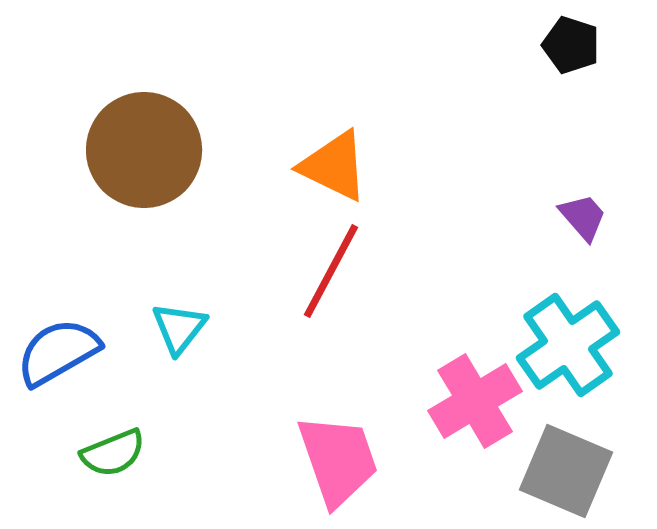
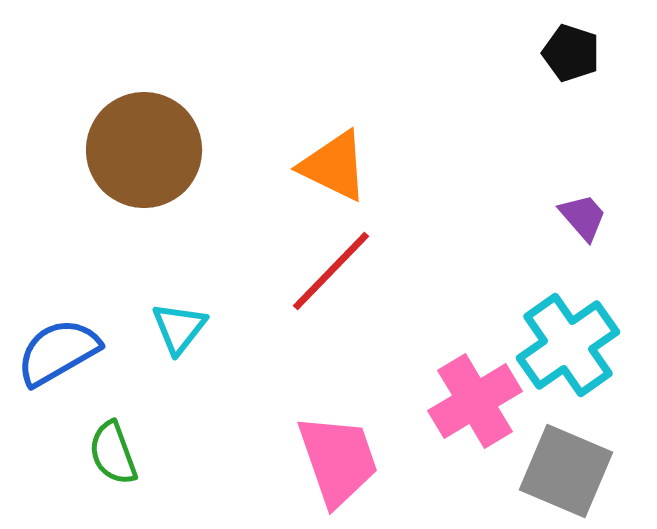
black pentagon: moved 8 px down
red line: rotated 16 degrees clockwise
green semicircle: rotated 92 degrees clockwise
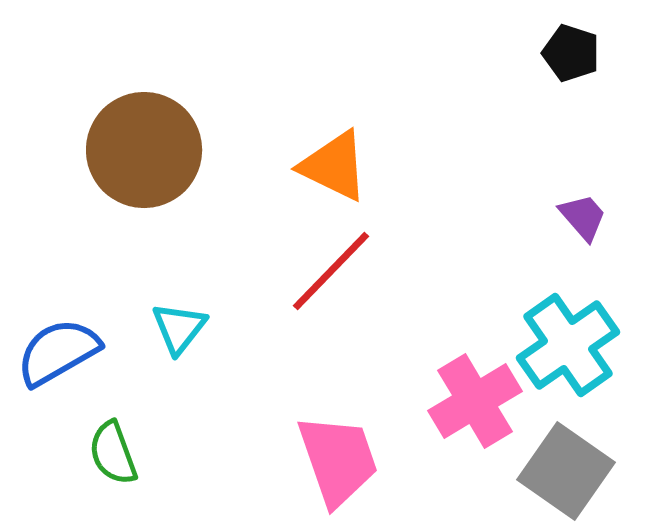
gray square: rotated 12 degrees clockwise
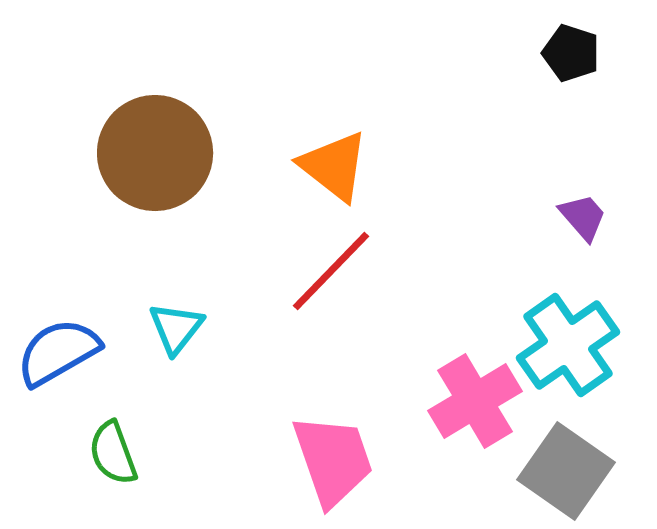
brown circle: moved 11 px right, 3 px down
orange triangle: rotated 12 degrees clockwise
cyan triangle: moved 3 px left
pink trapezoid: moved 5 px left
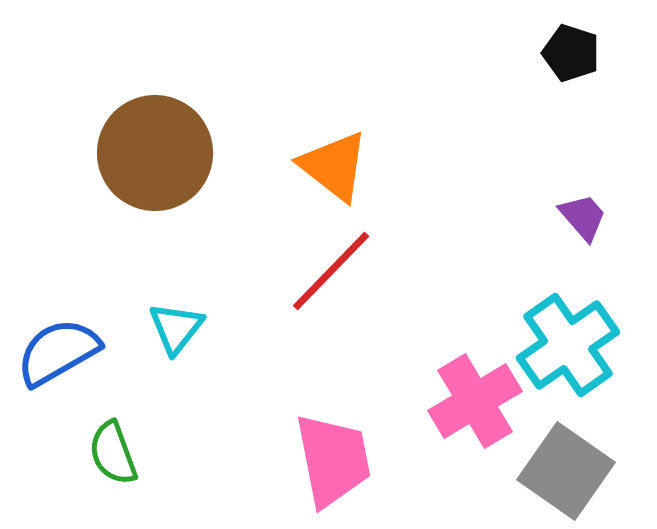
pink trapezoid: rotated 8 degrees clockwise
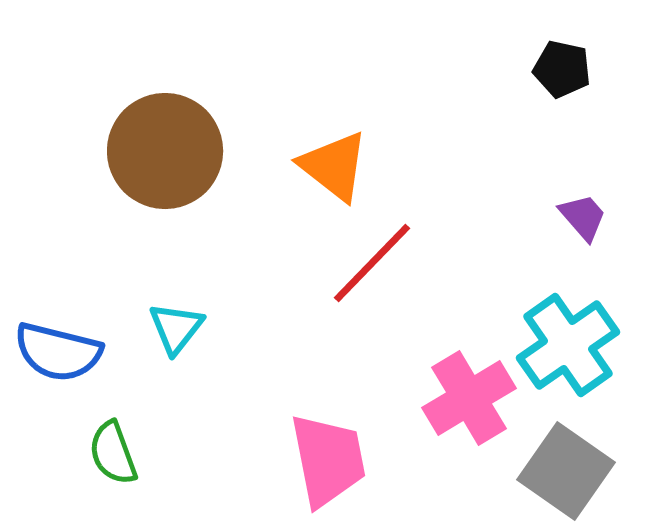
black pentagon: moved 9 px left, 16 px down; rotated 6 degrees counterclockwise
brown circle: moved 10 px right, 2 px up
red line: moved 41 px right, 8 px up
blue semicircle: rotated 136 degrees counterclockwise
pink cross: moved 6 px left, 3 px up
pink trapezoid: moved 5 px left
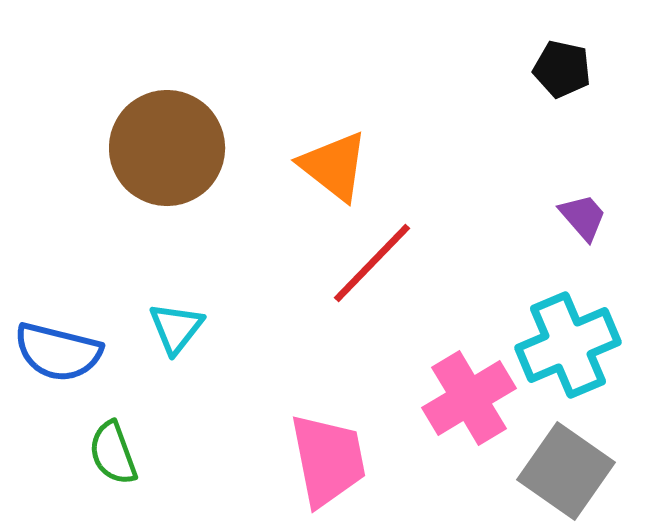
brown circle: moved 2 px right, 3 px up
cyan cross: rotated 12 degrees clockwise
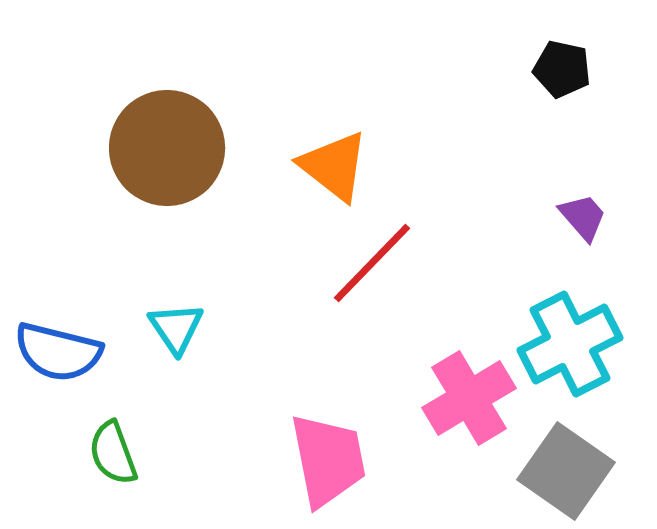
cyan triangle: rotated 12 degrees counterclockwise
cyan cross: moved 2 px right, 1 px up; rotated 4 degrees counterclockwise
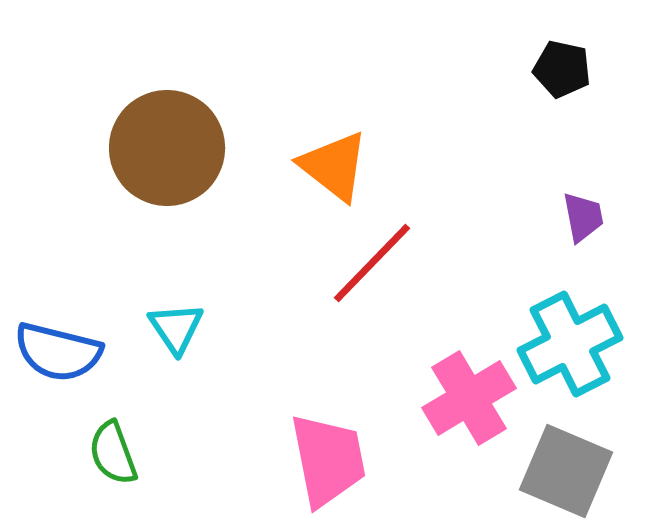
purple trapezoid: rotated 30 degrees clockwise
gray square: rotated 12 degrees counterclockwise
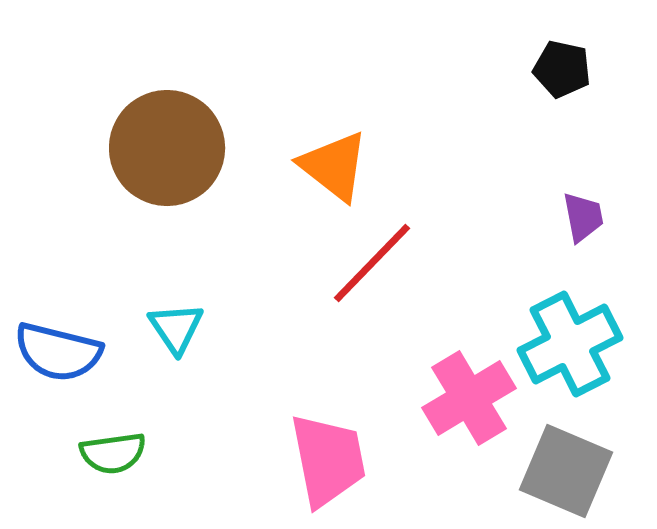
green semicircle: rotated 78 degrees counterclockwise
